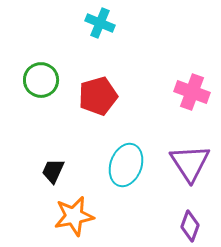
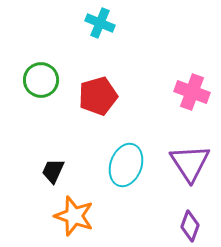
orange star: rotated 30 degrees clockwise
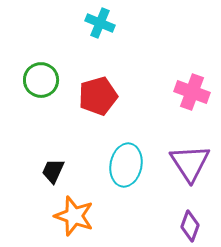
cyan ellipse: rotated 9 degrees counterclockwise
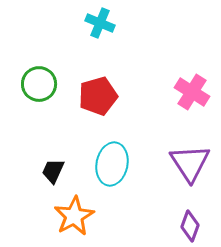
green circle: moved 2 px left, 4 px down
pink cross: rotated 12 degrees clockwise
cyan ellipse: moved 14 px left, 1 px up
orange star: rotated 24 degrees clockwise
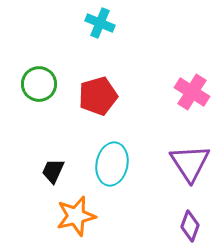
orange star: moved 2 px right; rotated 15 degrees clockwise
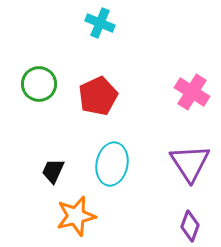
red pentagon: rotated 9 degrees counterclockwise
